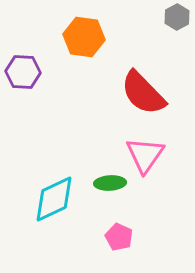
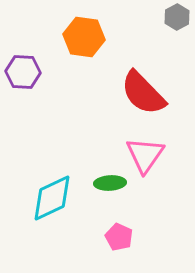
cyan diamond: moved 2 px left, 1 px up
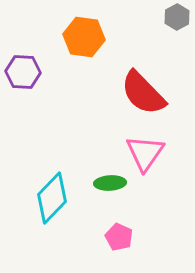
pink triangle: moved 2 px up
cyan diamond: rotated 21 degrees counterclockwise
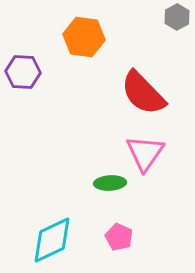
cyan diamond: moved 42 px down; rotated 21 degrees clockwise
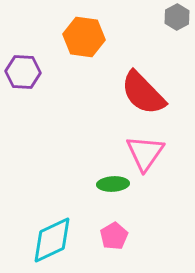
green ellipse: moved 3 px right, 1 px down
pink pentagon: moved 5 px left, 1 px up; rotated 16 degrees clockwise
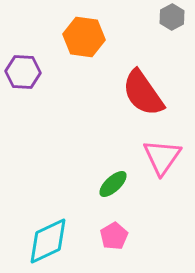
gray hexagon: moved 5 px left
red semicircle: rotated 9 degrees clockwise
pink triangle: moved 17 px right, 4 px down
green ellipse: rotated 40 degrees counterclockwise
cyan diamond: moved 4 px left, 1 px down
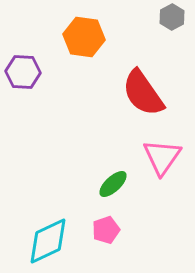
pink pentagon: moved 8 px left, 6 px up; rotated 12 degrees clockwise
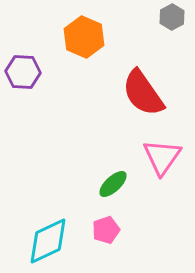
orange hexagon: rotated 15 degrees clockwise
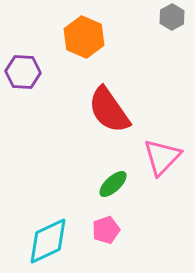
red semicircle: moved 34 px left, 17 px down
pink triangle: rotated 9 degrees clockwise
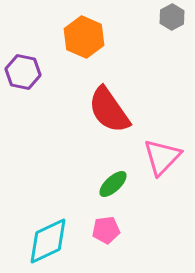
purple hexagon: rotated 8 degrees clockwise
pink pentagon: rotated 12 degrees clockwise
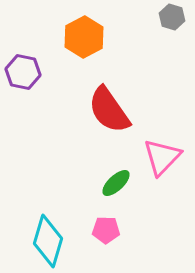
gray hexagon: rotated 15 degrees counterclockwise
orange hexagon: rotated 9 degrees clockwise
green ellipse: moved 3 px right, 1 px up
pink pentagon: rotated 8 degrees clockwise
cyan diamond: rotated 48 degrees counterclockwise
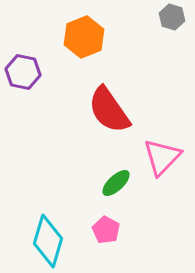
orange hexagon: rotated 6 degrees clockwise
pink pentagon: rotated 28 degrees clockwise
